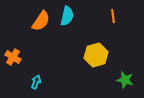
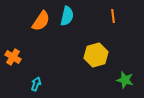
cyan arrow: moved 2 px down
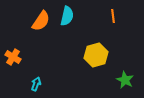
green star: rotated 12 degrees clockwise
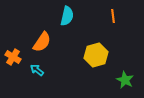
orange semicircle: moved 1 px right, 21 px down
cyan arrow: moved 1 px right, 14 px up; rotated 72 degrees counterclockwise
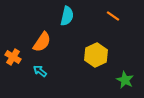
orange line: rotated 48 degrees counterclockwise
yellow hexagon: rotated 10 degrees counterclockwise
cyan arrow: moved 3 px right, 1 px down
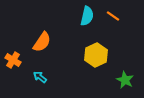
cyan semicircle: moved 20 px right
orange cross: moved 3 px down
cyan arrow: moved 6 px down
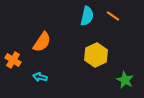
cyan arrow: rotated 24 degrees counterclockwise
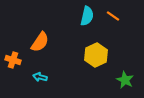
orange semicircle: moved 2 px left
orange cross: rotated 14 degrees counterclockwise
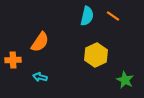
orange cross: rotated 21 degrees counterclockwise
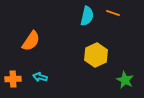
orange line: moved 3 px up; rotated 16 degrees counterclockwise
orange semicircle: moved 9 px left, 1 px up
orange cross: moved 19 px down
